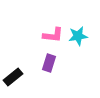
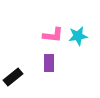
purple rectangle: rotated 18 degrees counterclockwise
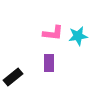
pink L-shape: moved 2 px up
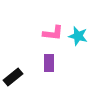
cyan star: rotated 24 degrees clockwise
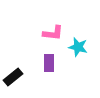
cyan star: moved 11 px down
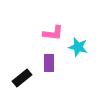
black rectangle: moved 9 px right, 1 px down
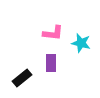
cyan star: moved 3 px right, 4 px up
purple rectangle: moved 2 px right
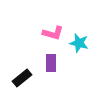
pink L-shape: rotated 10 degrees clockwise
cyan star: moved 2 px left
